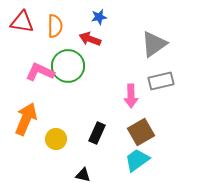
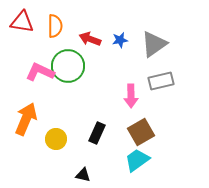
blue star: moved 21 px right, 23 px down
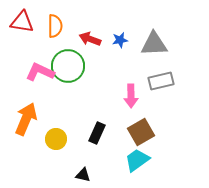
gray triangle: rotated 32 degrees clockwise
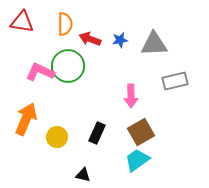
orange semicircle: moved 10 px right, 2 px up
gray rectangle: moved 14 px right
yellow circle: moved 1 px right, 2 px up
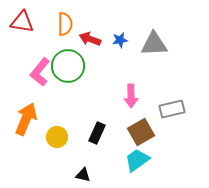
pink L-shape: rotated 76 degrees counterclockwise
gray rectangle: moved 3 px left, 28 px down
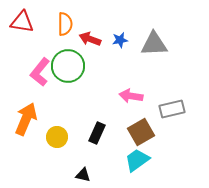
pink arrow: rotated 100 degrees clockwise
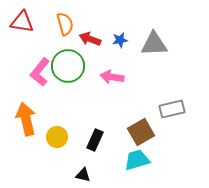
orange semicircle: rotated 15 degrees counterclockwise
pink arrow: moved 19 px left, 19 px up
orange arrow: rotated 36 degrees counterclockwise
black rectangle: moved 2 px left, 7 px down
cyan trapezoid: rotated 20 degrees clockwise
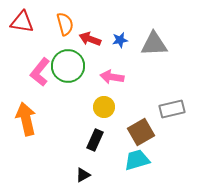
yellow circle: moved 47 px right, 30 px up
black triangle: rotated 42 degrees counterclockwise
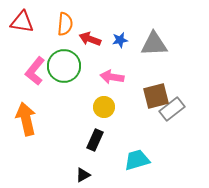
orange semicircle: rotated 20 degrees clockwise
green circle: moved 4 px left
pink L-shape: moved 5 px left, 1 px up
gray rectangle: rotated 25 degrees counterclockwise
brown square: moved 15 px right, 36 px up; rotated 16 degrees clockwise
